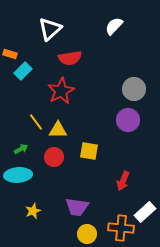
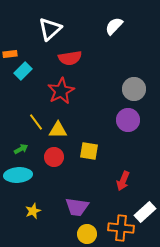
orange rectangle: rotated 24 degrees counterclockwise
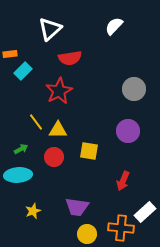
red star: moved 2 px left
purple circle: moved 11 px down
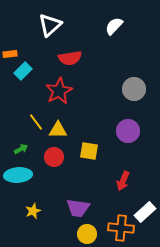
white triangle: moved 4 px up
purple trapezoid: moved 1 px right, 1 px down
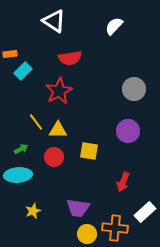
white triangle: moved 4 px right, 4 px up; rotated 45 degrees counterclockwise
red arrow: moved 1 px down
orange cross: moved 6 px left
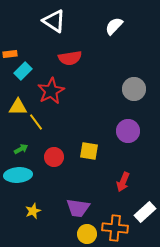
red star: moved 8 px left
yellow triangle: moved 40 px left, 23 px up
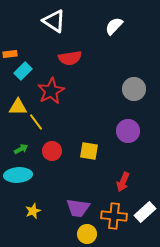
red circle: moved 2 px left, 6 px up
orange cross: moved 1 px left, 12 px up
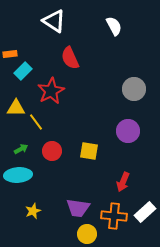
white semicircle: rotated 108 degrees clockwise
red semicircle: rotated 75 degrees clockwise
yellow triangle: moved 2 px left, 1 px down
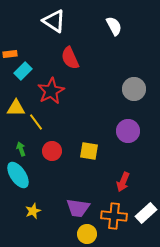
green arrow: rotated 80 degrees counterclockwise
cyan ellipse: rotated 60 degrees clockwise
white rectangle: moved 1 px right, 1 px down
